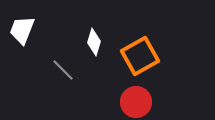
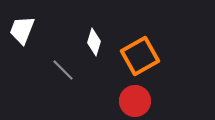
red circle: moved 1 px left, 1 px up
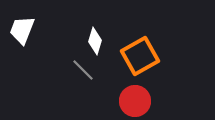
white diamond: moved 1 px right, 1 px up
gray line: moved 20 px right
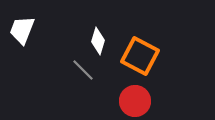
white diamond: moved 3 px right
orange square: rotated 33 degrees counterclockwise
